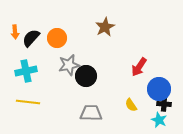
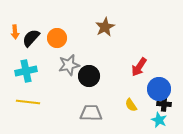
black circle: moved 3 px right
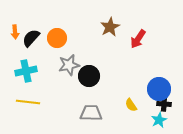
brown star: moved 5 px right
red arrow: moved 1 px left, 28 px up
cyan star: rotated 21 degrees clockwise
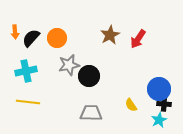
brown star: moved 8 px down
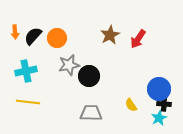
black semicircle: moved 2 px right, 2 px up
cyan star: moved 2 px up
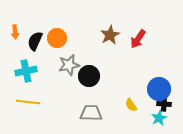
black semicircle: moved 2 px right, 5 px down; rotated 18 degrees counterclockwise
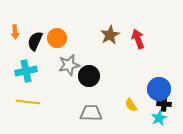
red arrow: rotated 126 degrees clockwise
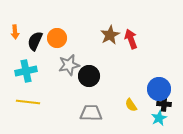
red arrow: moved 7 px left
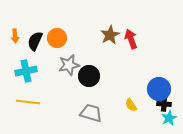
orange arrow: moved 4 px down
gray trapezoid: rotated 15 degrees clockwise
cyan star: moved 10 px right
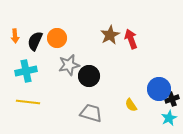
black cross: moved 8 px right, 5 px up; rotated 24 degrees counterclockwise
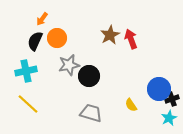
orange arrow: moved 27 px right, 17 px up; rotated 40 degrees clockwise
yellow line: moved 2 px down; rotated 35 degrees clockwise
